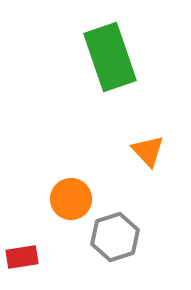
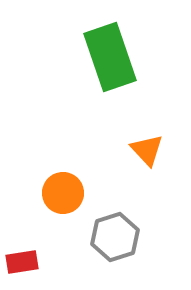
orange triangle: moved 1 px left, 1 px up
orange circle: moved 8 px left, 6 px up
red rectangle: moved 5 px down
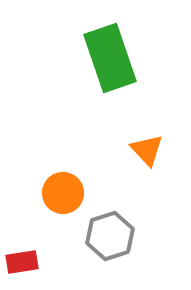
green rectangle: moved 1 px down
gray hexagon: moved 5 px left, 1 px up
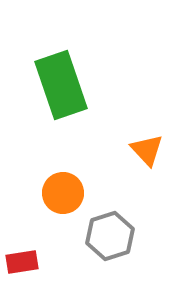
green rectangle: moved 49 px left, 27 px down
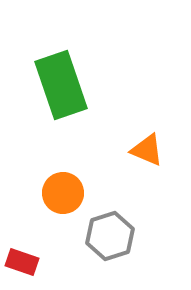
orange triangle: rotated 24 degrees counterclockwise
red rectangle: rotated 28 degrees clockwise
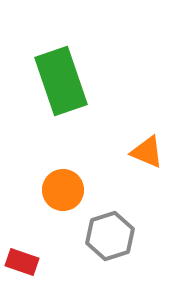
green rectangle: moved 4 px up
orange triangle: moved 2 px down
orange circle: moved 3 px up
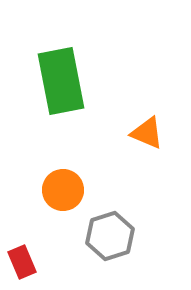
green rectangle: rotated 8 degrees clockwise
orange triangle: moved 19 px up
red rectangle: rotated 48 degrees clockwise
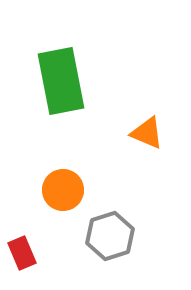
red rectangle: moved 9 px up
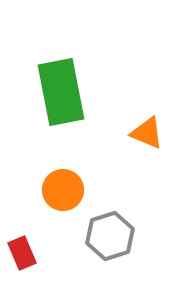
green rectangle: moved 11 px down
